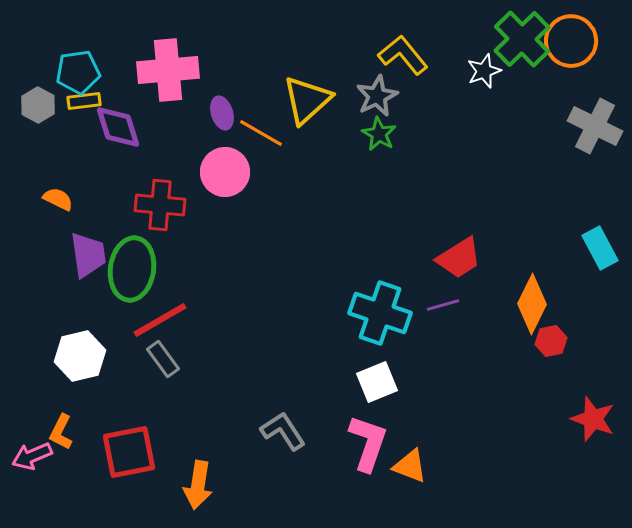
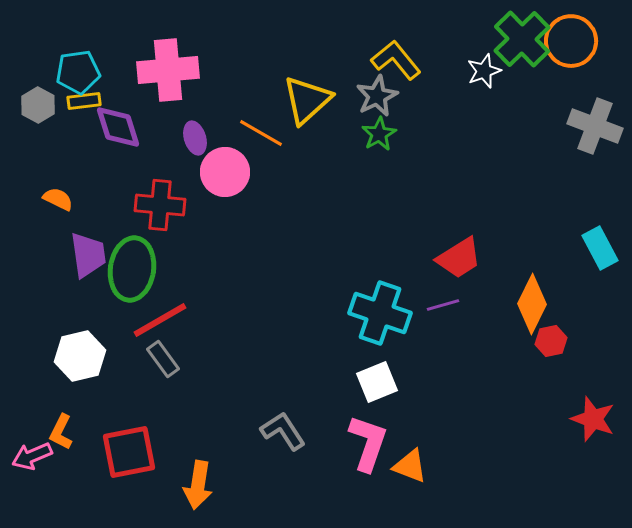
yellow L-shape: moved 7 px left, 5 px down
purple ellipse: moved 27 px left, 25 px down
gray cross: rotated 6 degrees counterclockwise
green star: rotated 12 degrees clockwise
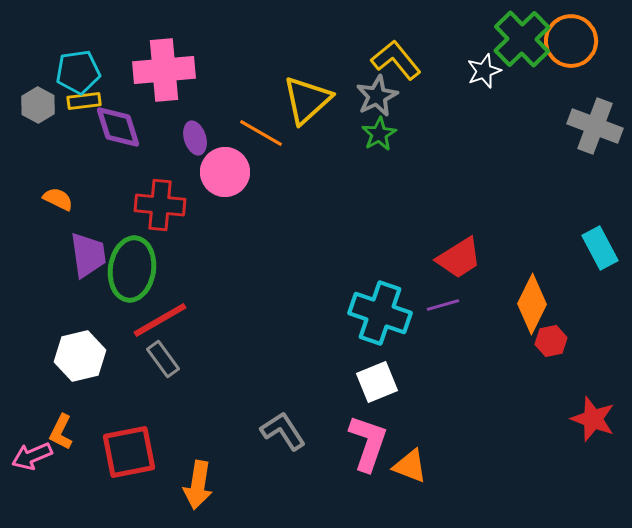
pink cross: moved 4 px left
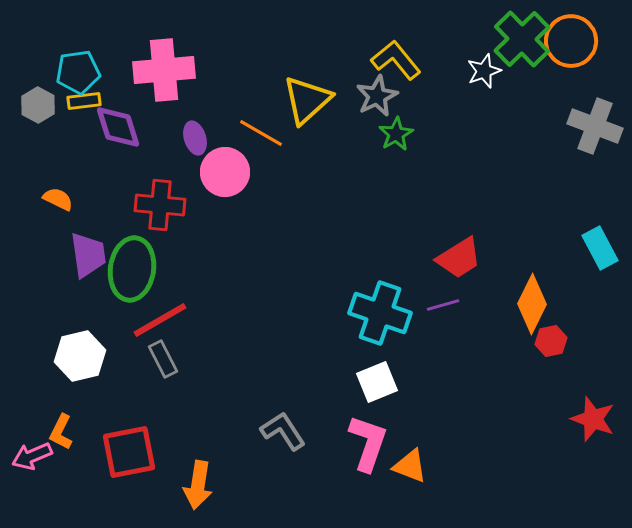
green star: moved 17 px right
gray rectangle: rotated 9 degrees clockwise
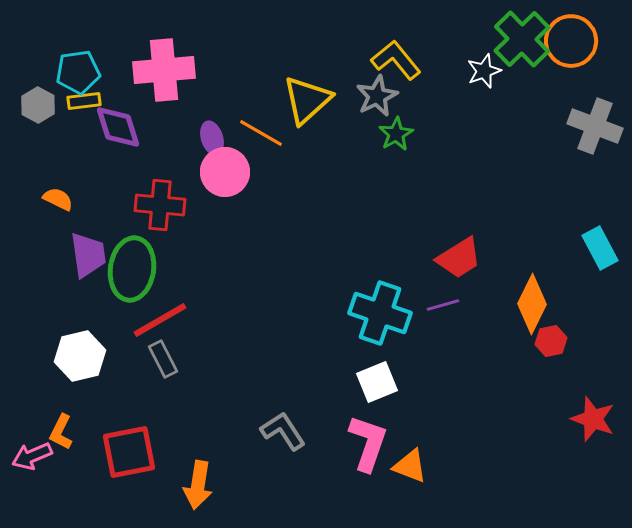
purple ellipse: moved 17 px right
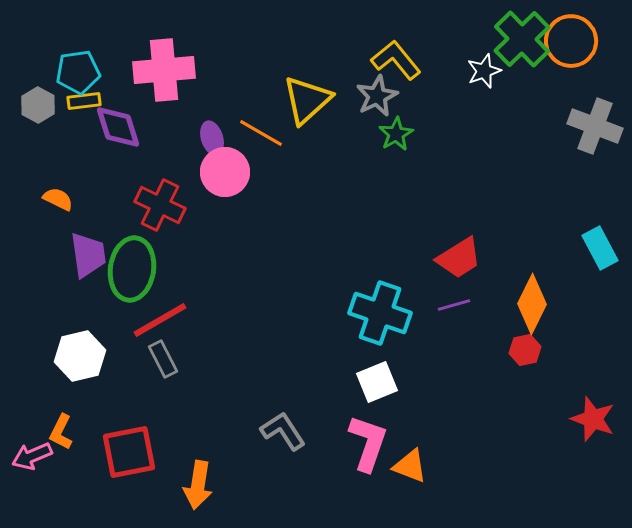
red cross: rotated 21 degrees clockwise
purple line: moved 11 px right
red hexagon: moved 26 px left, 9 px down
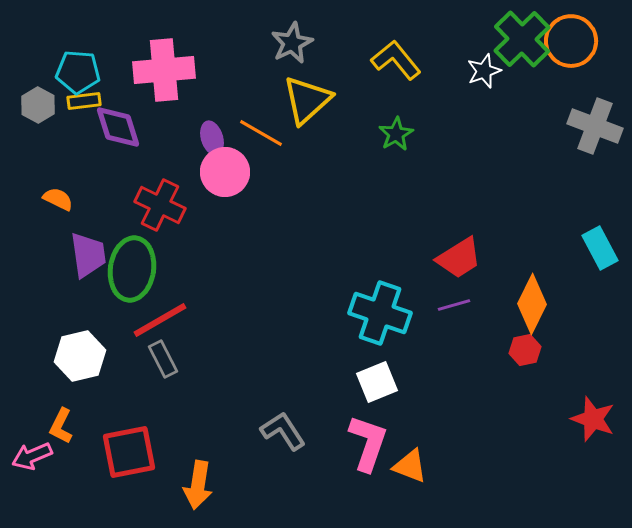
cyan pentagon: rotated 12 degrees clockwise
gray star: moved 85 px left, 53 px up
orange L-shape: moved 6 px up
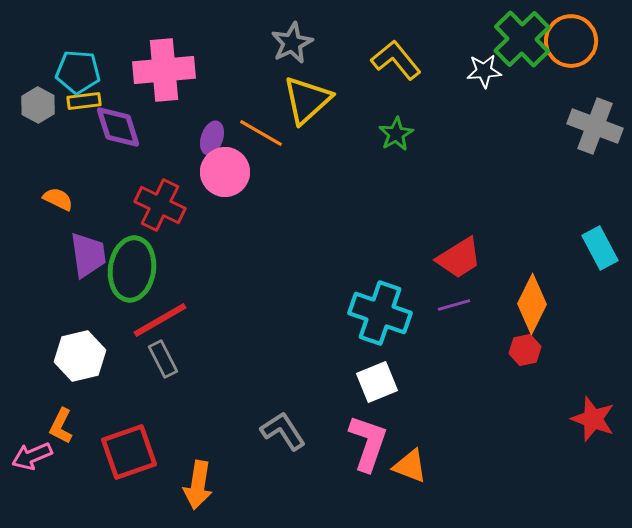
white star: rotated 16 degrees clockwise
purple ellipse: rotated 36 degrees clockwise
red square: rotated 8 degrees counterclockwise
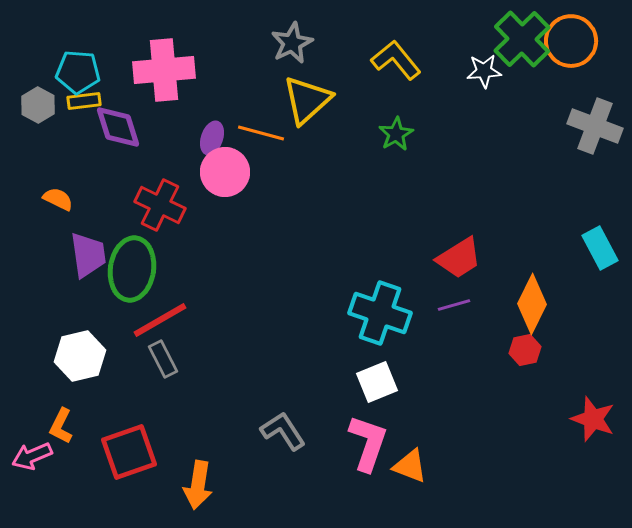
orange line: rotated 15 degrees counterclockwise
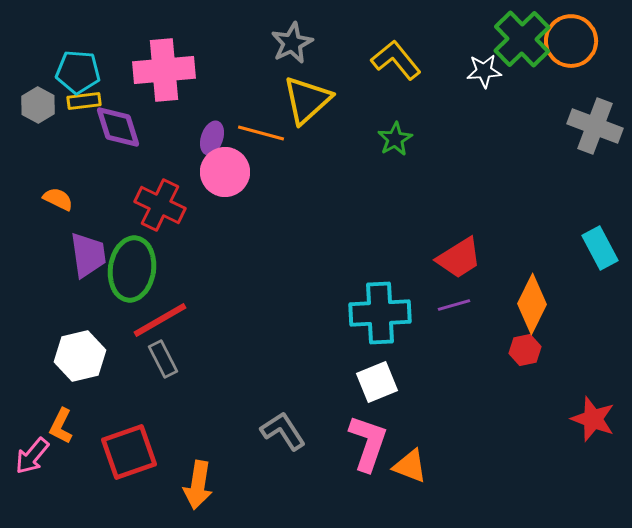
green star: moved 1 px left, 5 px down
cyan cross: rotated 22 degrees counterclockwise
pink arrow: rotated 27 degrees counterclockwise
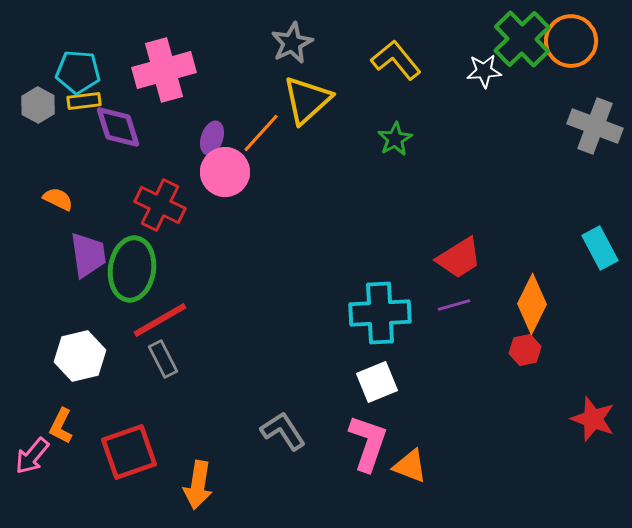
pink cross: rotated 10 degrees counterclockwise
orange line: rotated 63 degrees counterclockwise
